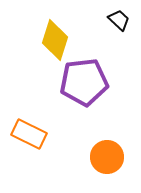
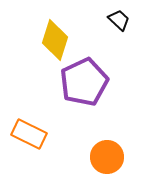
purple pentagon: rotated 18 degrees counterclockwise
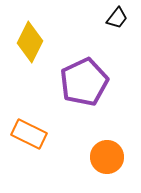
black trapezoid: moved 2 px left, 2 px up; rotated 85 degrees clockwise
yellow diamond: moved 25 px left, 2 px down; rotated 9 degrees clockwise
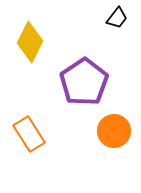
purple pentagon: rotated 9 degrees counterclockwise
orange rectangle: rotated 32 degrees clockwise
orange circle: moved 7 px right, 26 px up
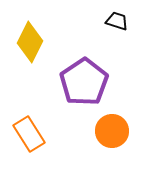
black trapezoid: moved 3 px down; rotated 110 degrees counterclockwise
orange circle: moved 2 px left
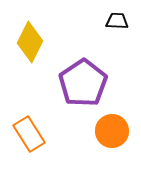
black trapezoid: rotated 15 degrees counterclockwise
purple pentagon: moved 1 px left, 1 px down
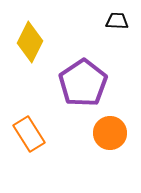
orange circle: moved 2 px left, 2 px down
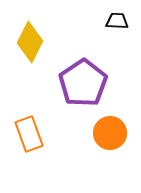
orange rectangle: rotated 12 degrees clockwise
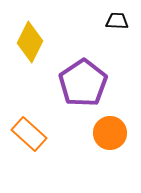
orange rectangle: rotated 28 degrees counterclockwise
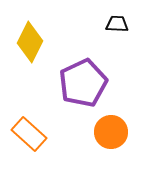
black trapezoid: moved 3 px down
purple pentagon: rotated 9 degrees clockwise
orange circle: moved 1 px right, 1 px up
